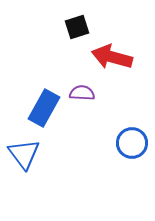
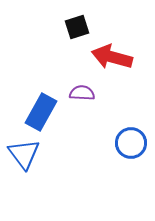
blue rectangle: moved 3 px left, 4 px down
blue circle: moved 1 px left
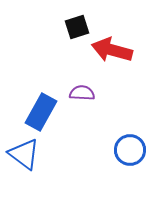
red arrow: moved 7 px up
blue circle: moved 1 px left, 7 px down
blue triangle: rotated 16 degrees counterclockwise
